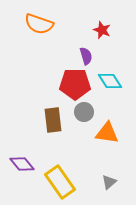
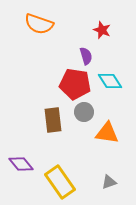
red pentagon: rotated 8 degrees clockwise
purple diamond: moved 1 px left
gray triangle: rotated 21 degrees clockwise
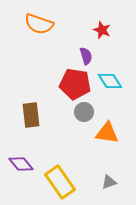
brown rectangle: moved 22 px left, 5 px up
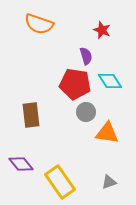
gray circle: moved 2 px right
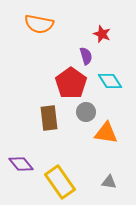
orange semicircle: rotated 8 degrees counterclockwise
red star: moved 4 px down
red pentagon: moved 4 px left, 1 px up; rotated 28 degrees clockwise
brown rectangle: moved 18 px right, 3 px down
orange triangle: moved 1 px left
gray triangle: rotated 28 degrees clockwise
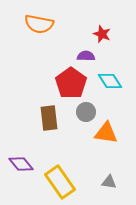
purple semicircle: rotated 72 degrees counterclockwise
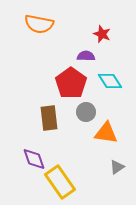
purple diamond: moved 13 px right, 5 px up; rotated 20 degrees clockwise
gray triangle: moved 8 px right, 15 px up; rotated 42 degrees counterclockwise
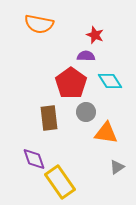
red star: moved 7 px left, 1 px down
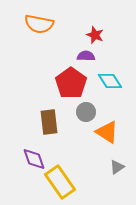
brown rectangle: moved 4 px down
orange triangle: moved 1 px right, 1 px up; rotated 25 degrees clockwise
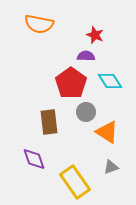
gray triangle: moved 6 px left; rotated 14 degrees clockwise
yellow rectangle: moved 15 px right
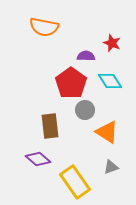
orange semicircle: moved 5 px right, 3 px down
red star: moved 17 px right, 8 px down
gray circle: moved 1 px left, 2 px up
brown rectangle: moved 1 px right, 4 px down
purple diamond: moved 4 px right; rotated 30 degrees counterclockwise
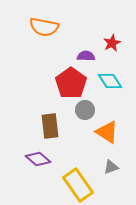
red star: rotated 24 degrees clockwise
yellow rectangle: moved 3 px right, 3 px down
